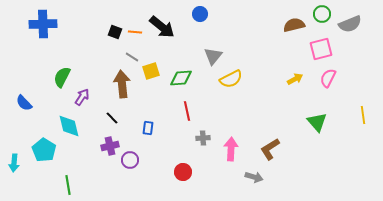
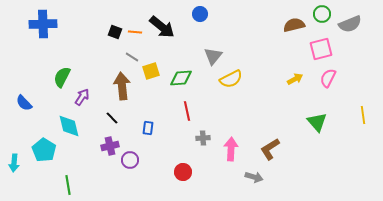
brown arrow: moved 2 px down
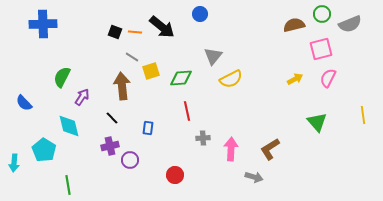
red circle: moved 8 px left, 3 px down
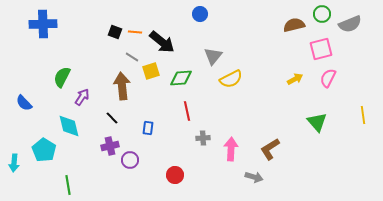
black arrow: moved 15 px down
